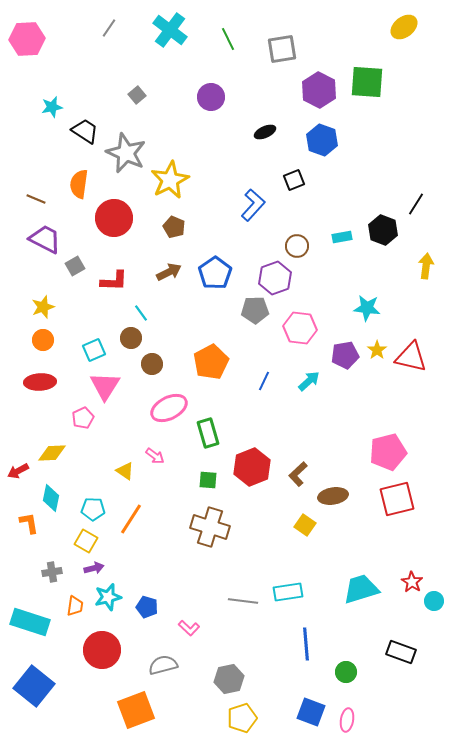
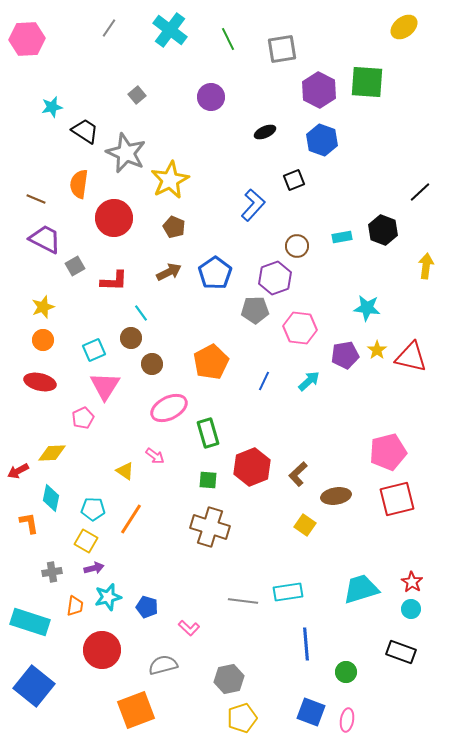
black line at (416, 204): moved 4 px right, 12 px up; rotated 15 degrees clockwise
red ellipse at (40, 382): rotated 16 degrees clockwise
brown ellipse at (333, 496): moved 3 px right
cyan circle at (434, 601): moved 23 px left, 8 px down
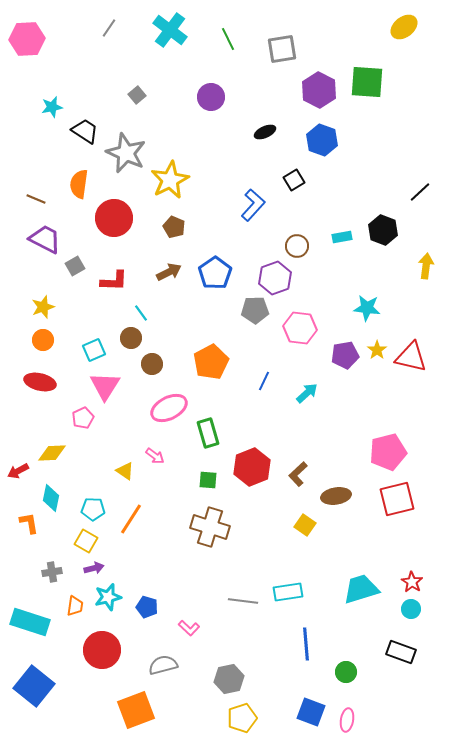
black square at (294, 180): rotated 10 degrees counterclockwise
cyan arrow at (309, 381): moved 2 px left, 12 px down
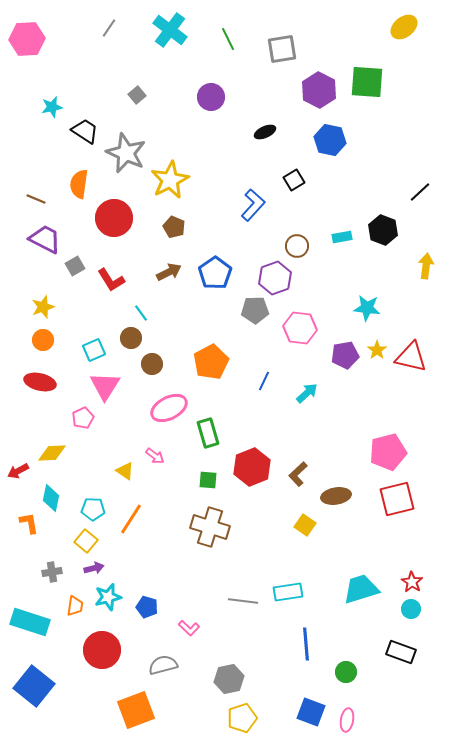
blue hexagon at (322, 140): moved 8 px right; rotated 8 degrees counterclockwise
red L-shape at (114, 281): moved 3 px left, 1 px up; rotated 56 degrees clockwise
yellow square at (86, 541): rotated 10 degrees clockwise
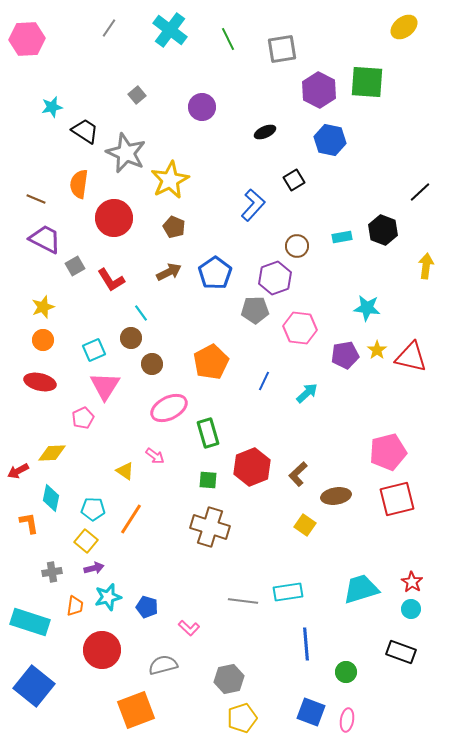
purple circle at (211, 97): moved 9 px left, 10 px down
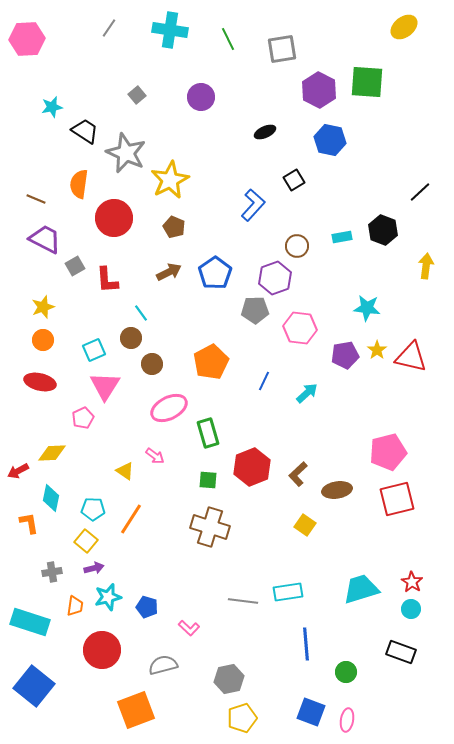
cyan cross at (170, 30): rotated 28 degrees counterclockwise
purple circle at (202, 107): moved 1 px left, 10 px up
red L-shape at (111, 280): moved 4 px left; rotated 28 degrees clockwise
brown ellipse at (336, 496): moved 1 px right, 6 px up
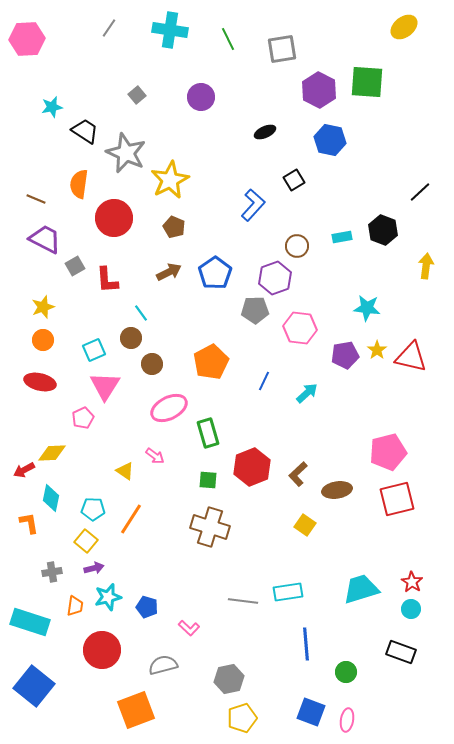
red arrow at (18, 471): moved 6 px right, 1 px up
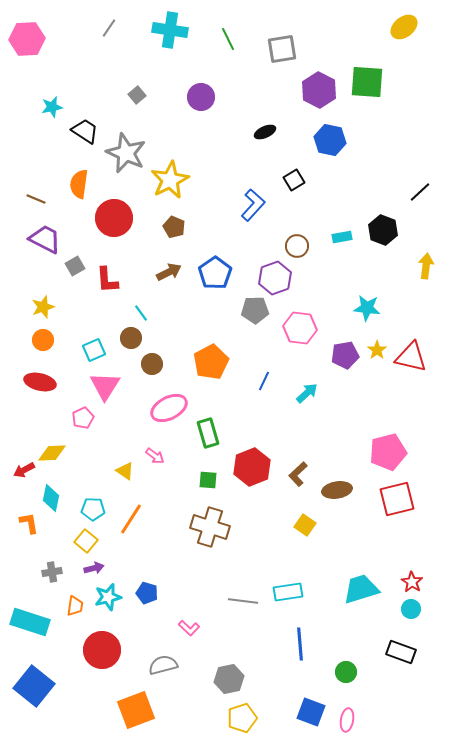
blue pentagon at (147, 607): moved 14 px up
blue line at (306, 644): moved 6 px left
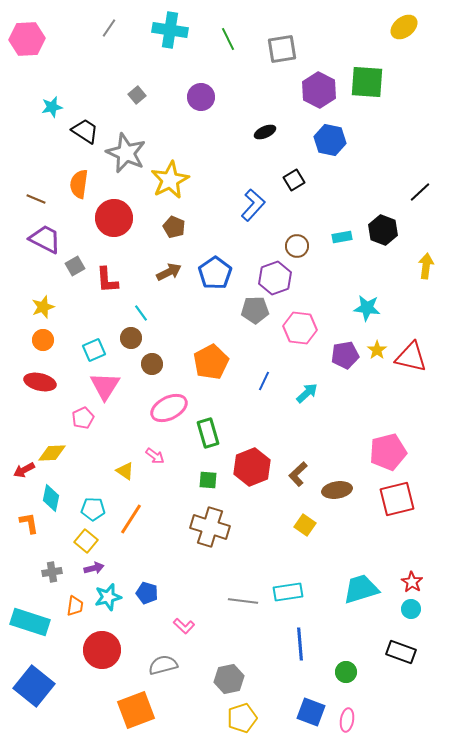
pink L-shape at (189, 628): moved 5 px left, 2 px up
